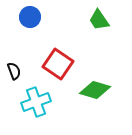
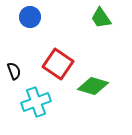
green trapezoid: moved 2 px right, 2 px up
green diamond: moved 2 px left, 4 px up
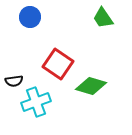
green trapezoid: moved 2 px right
black semicircle: moved 10 px down; rotated 102 degrees clockwise
green diamond: moved 2 px left
